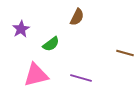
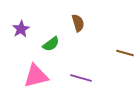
brown semicircle: moved 1 px right, 6 px down; rotated 42 degrees counterclockwise
pink triangle: moved 1 px down
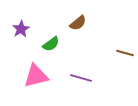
brown semicircle: rotated 66 degrees clockwise
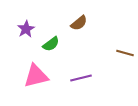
brown semicircle: moved 1 px right
purple star: moved 5 px right
purple line: rotated 30 degrees counterclockwise
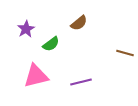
purple line: moved 4 px down
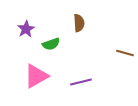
brown semicircle: rotated 54 degrees counterclockwise
green semicircle: rotated 18 degrees clockwise
pink triangle: rotated 16 degrees counterclockwise
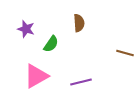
purple star: rotated 24 degrees counterclockwise
green semicircle: rotated 36 degrees counterclockwise
